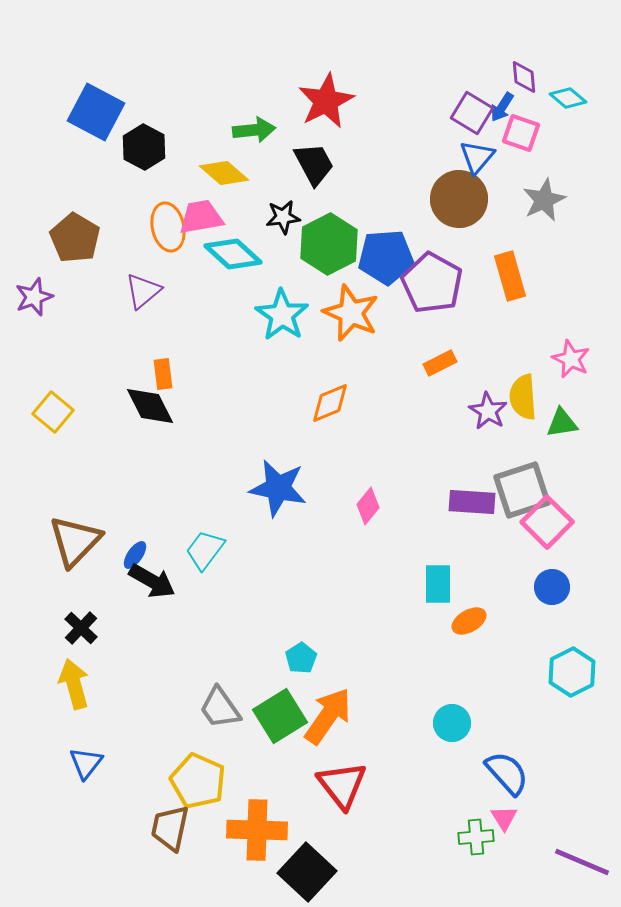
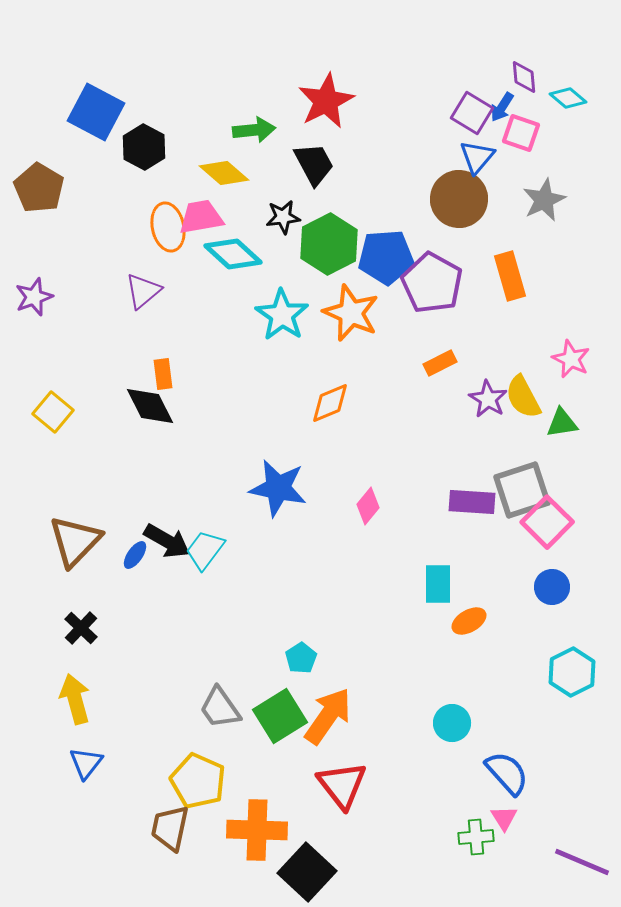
brown pentagon at (75, 238): moved 36 px left, 50 px up
yellow semicircle at (523, 397): rotated 24 degrees counterclockwise
purple star at (488, 411): moved 12 px up
black arrow at (152, 581): moved 15 px right, 40 px up
yellow arrow at (74, 684): moved 1 px right, 15 px down
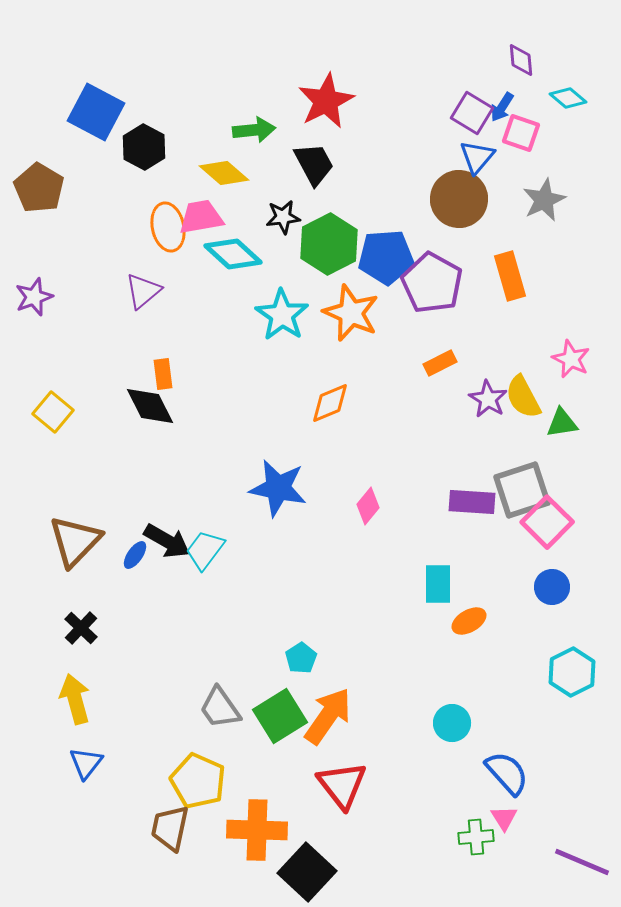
purple diamond at (524, 77): moved 3 px left, 17 px up
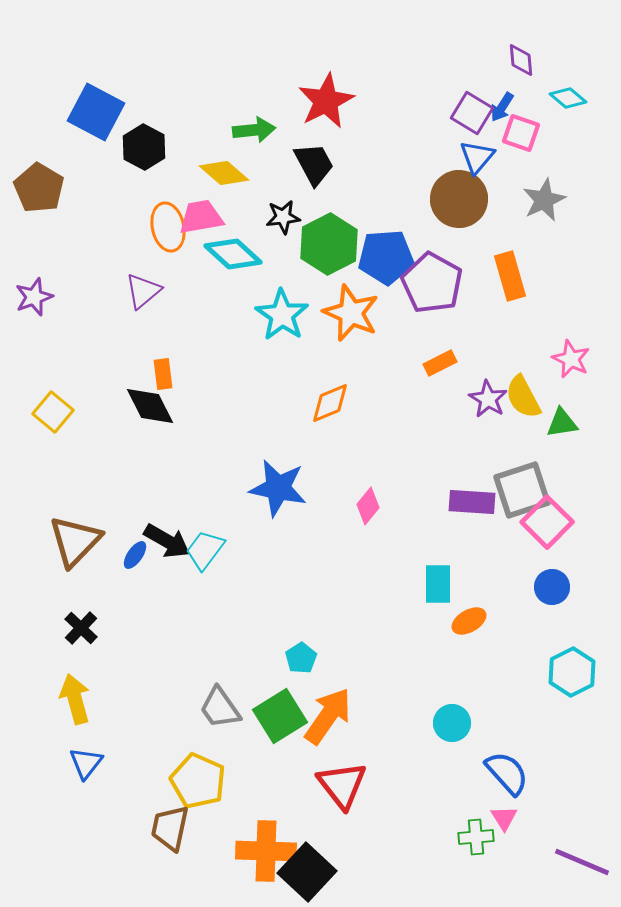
orange cross at (257, 830): moved 9 px right, 21 px down
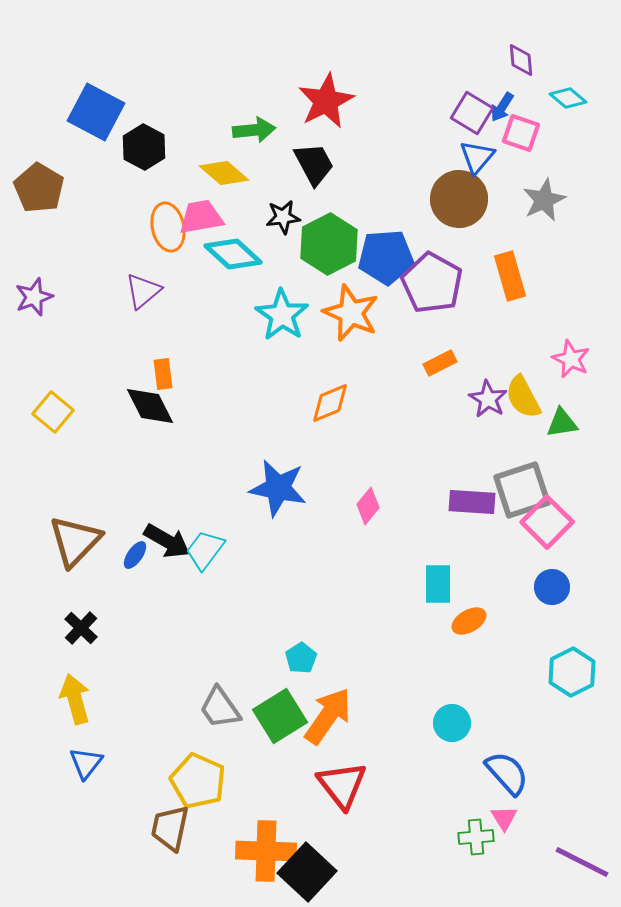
purple line at (582, 862): rotated 4 degrees clockwise
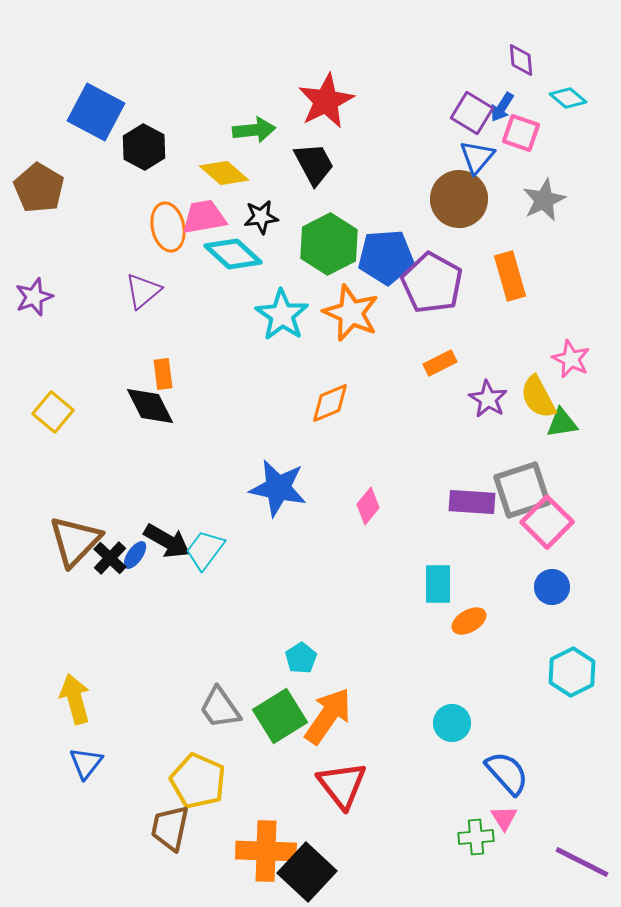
pink trapezoid at (201, 217): moved 3 px right
black star at (283, 217): moved 22 px left
yellow semicircle at (523, 397): moved 15 px right
black cross at (81, 628): moved 29 px right, 70 px up
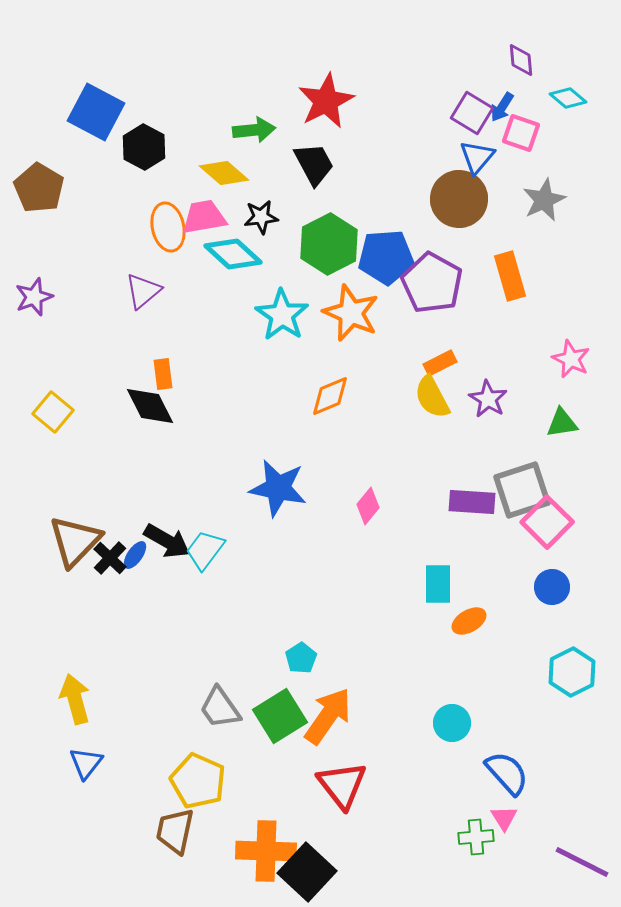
yellow semicircle at (538, 397): moved 106 px left
orange diamond at (330, 403): moved 7 px up
brown trapezoid at (170, 828): moved 5 px right, 3 px down
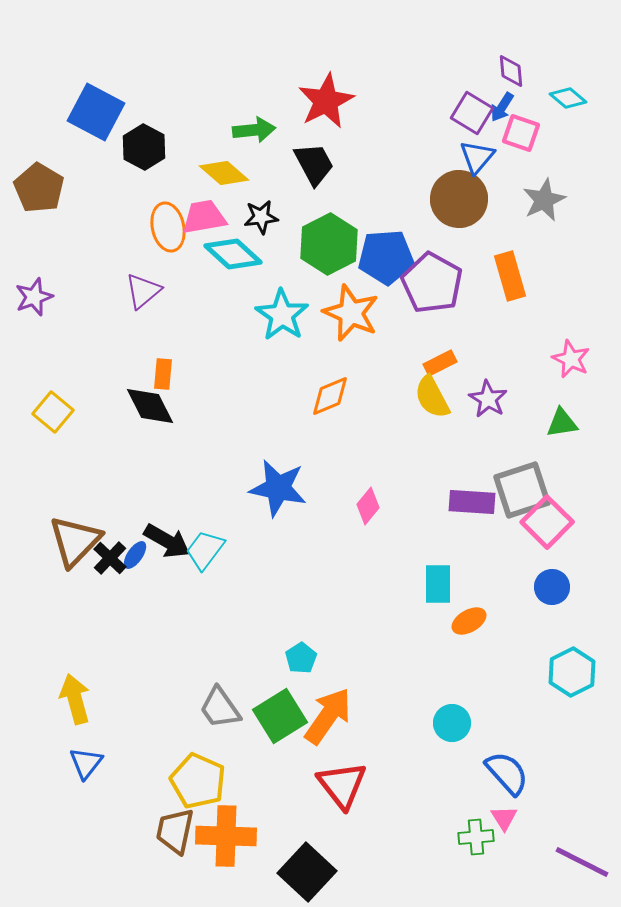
purple diamond at (521, 60): moved 10 px left, 11 px down
orange rectangle at (163, 374): rotated 12 degrees clockwise
orange cross at (266, 851): moved 40 px left, 15 px up
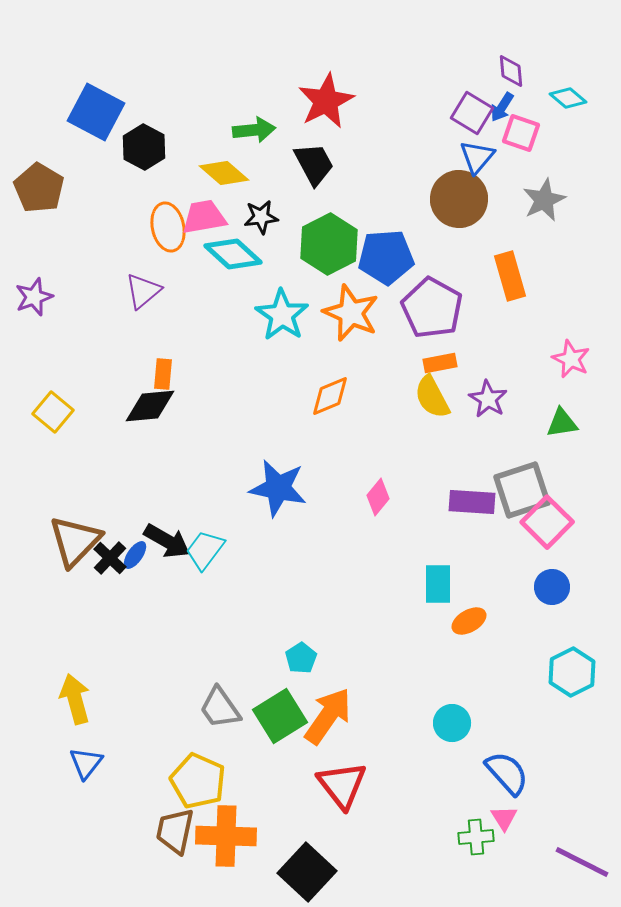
purple pentagon at (432, 283): moved 25 px down
orange rectangle at (440, 363): rotated 16 degrees clockwise
black diamond at (150, 406): rotated 68 degrees counterclockwise
pink diamond at (368, 506): moved 10 px right, 9 px up
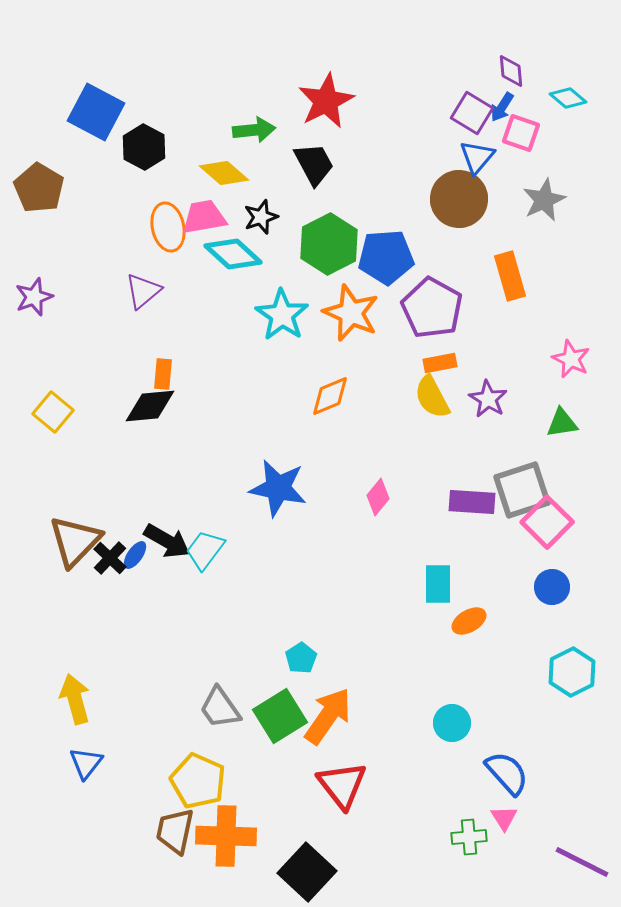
black star at (261, 217): rotated 12 degrees counterclockwise
green cross at (476, 837): moved 7 px left
